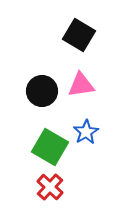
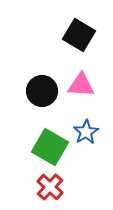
pink triangle: rotated 12 degrees clockwise
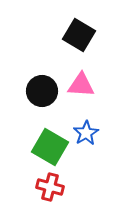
blue star: moved 1 px down
red cross: rotated 28 degrees counterclockwise
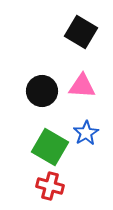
black square: moved 2 px right, 3 px up
pink triangle: moved 1 px right, 1 px down
red cross: moved 1 px up
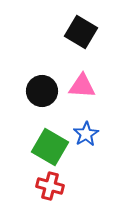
blue star: moved 1 px down
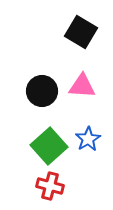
blue star: moved 2 px right, 5 px down
green square: moved 1 px left, 1 px up; rotated 18 degrees clockwise
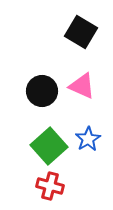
pink triangle: rotated 20 degrees clockwise
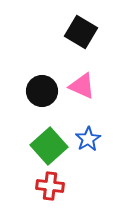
red cross: rotated 8 degrees counterclockwise
